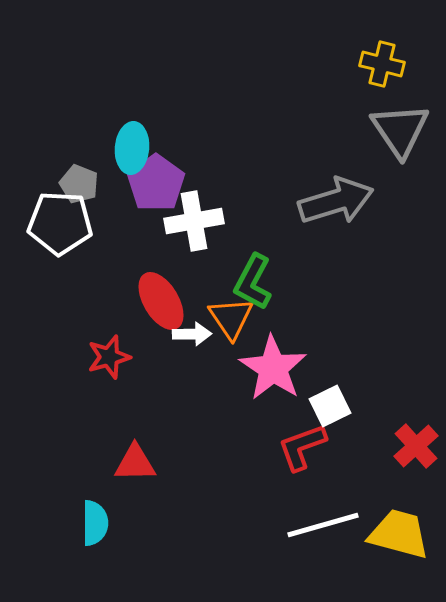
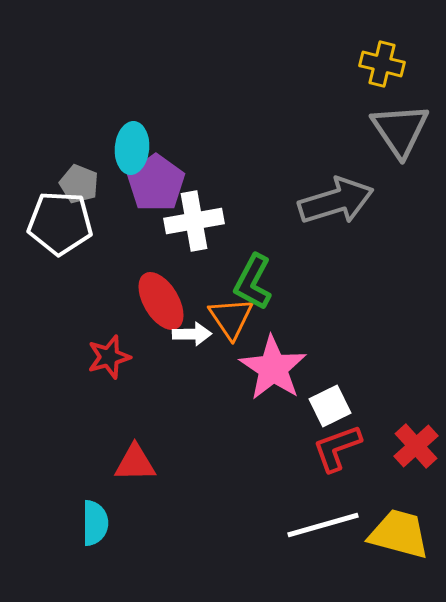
red L-shape: moved 35 px right, 1 px down
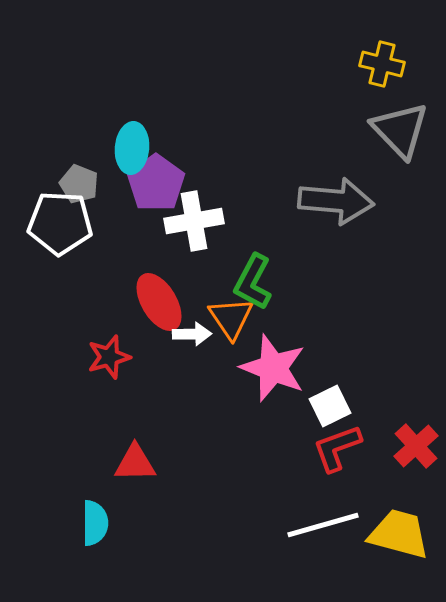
gray triangle: rotated 10 degrees counterclockwise
gray arrow: rotated 22 degrees clockwise
red ellipse: moved 2 px left, 1 px down
pink star: rotated 12 degrees counterclockwise
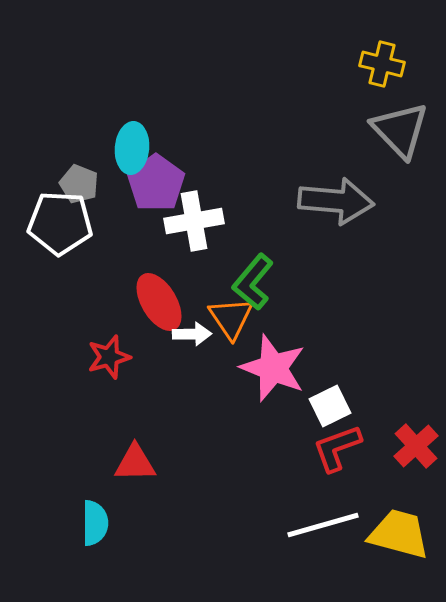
green L-shape: rotated 12 degrees clockwise
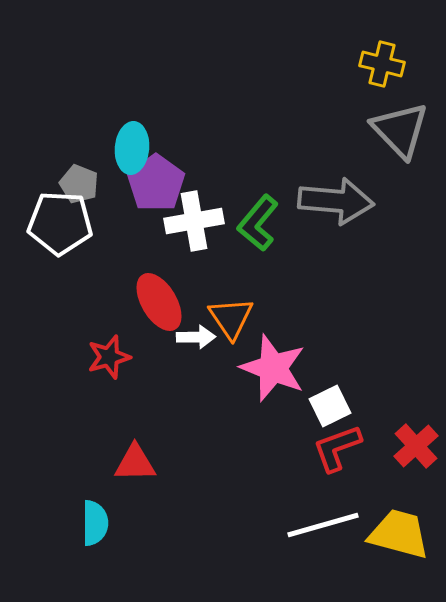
green L-shape: moved 5 px right, 59 px up
white arrow: moved 4 px right, 3 px down
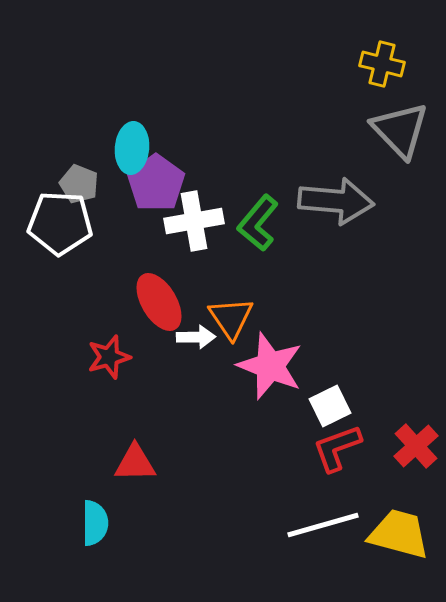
pink star: moved 3 px left, 2 px up
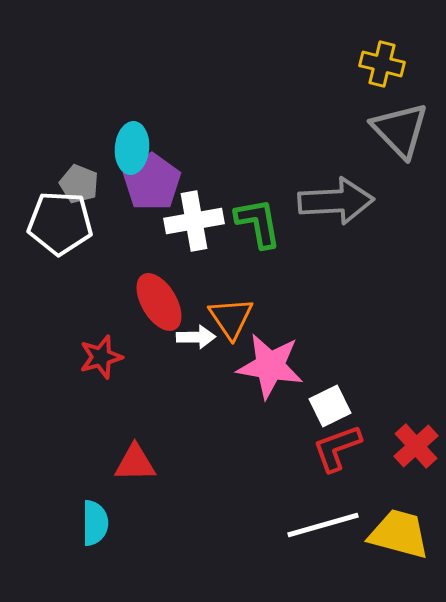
purple pentagon: moved 4 px left, 1 px up
gray arrow: rotated 8 degrees counterclockwise
green L-shape: rotated 130 degrees clockwise
red star: moved 8 px left
pink star: rotated 12 degrees counterclockwise
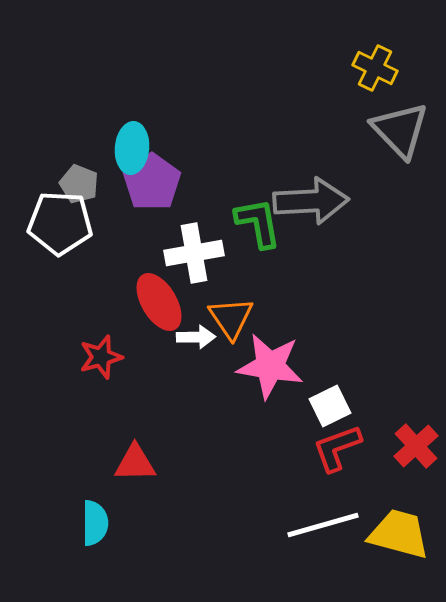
yellow cross: moved 7 px left, 4 px down; rotated 12 degrees clockwise
gray arrow: moved 25 px left
white cross: moved 32 px down
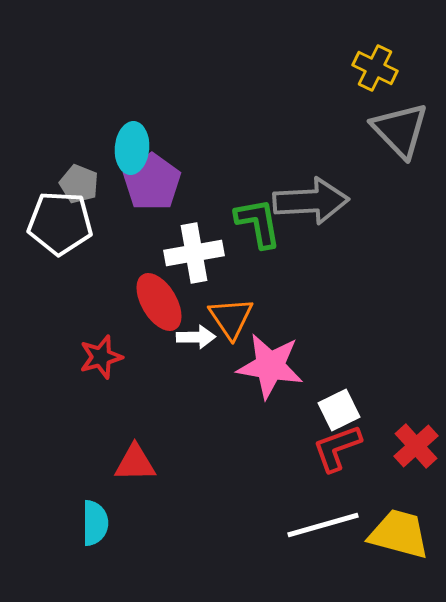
white square: moved 9 px right, 4 px down
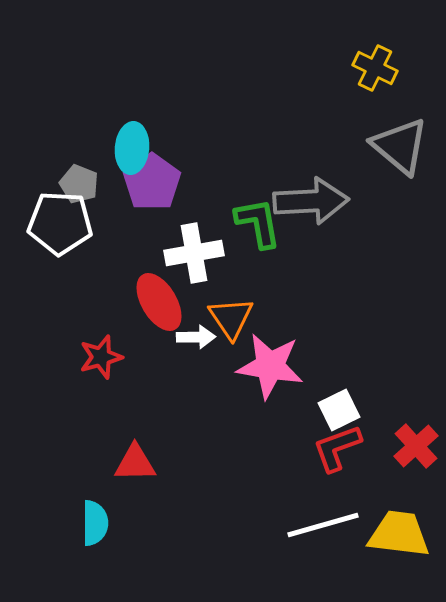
gray triangle: moved 16 px down; rotated 6 degrees counterclockwise
yellow trapezoid: rotated 8 degrees counterclockwise
